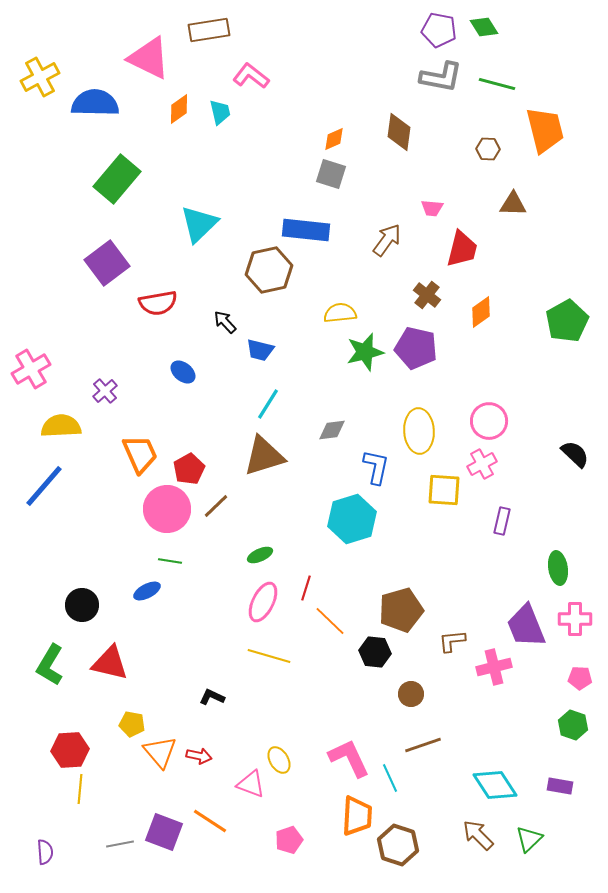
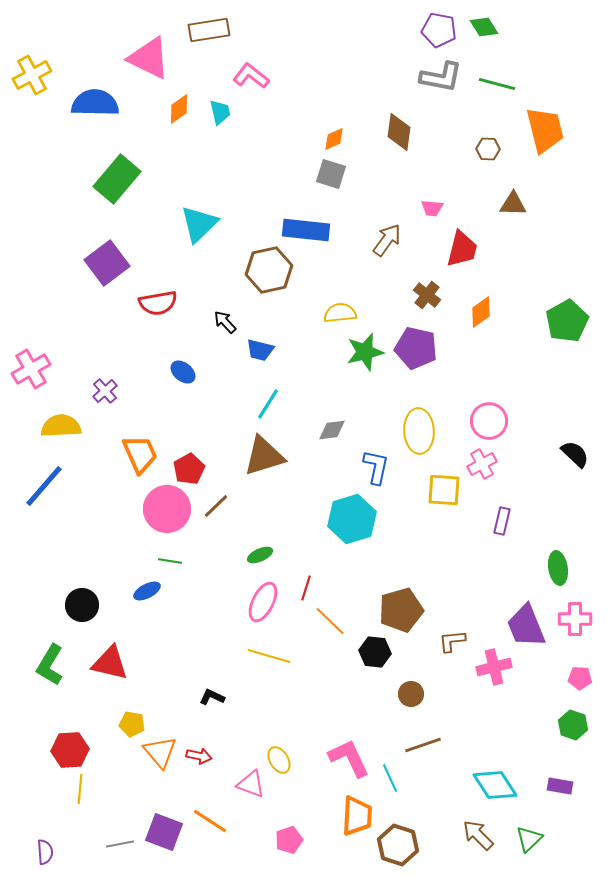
yellow cross at (40, 77): moved 8 px left, 2 px up
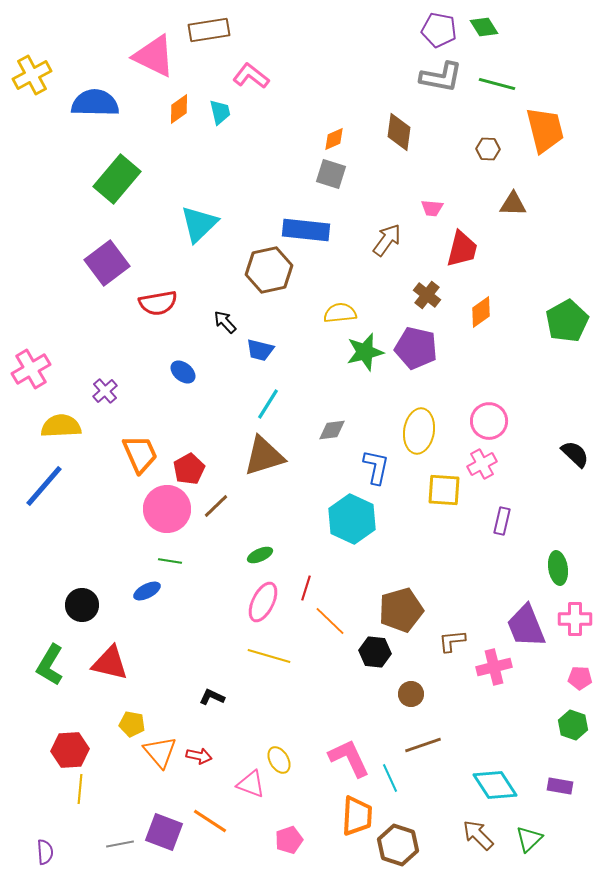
pink triangle at (149, 58): moved 5 px right, 2 px up
yellow ellipse at (419, 431): rotated 12 degrees clockwise
cyan hexagon at (352, 519): rotated 18 degrees counterclockwise
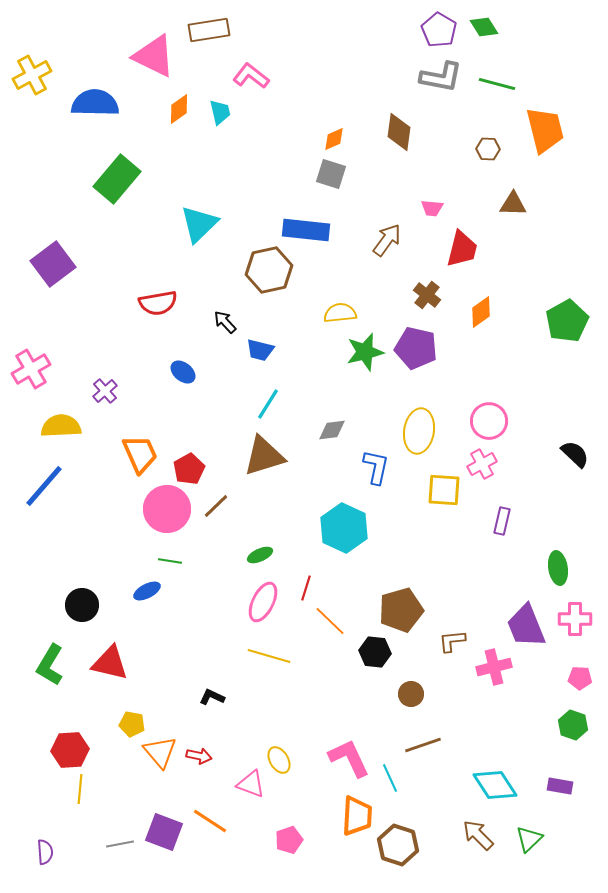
purple pentagon at (439, 30): rotated 20 degrees clockwise
purple square at (107, 263): moved 54 px left, 1 px down
cyan hexagon at (352, 519): moved 8 px left, 9 px down
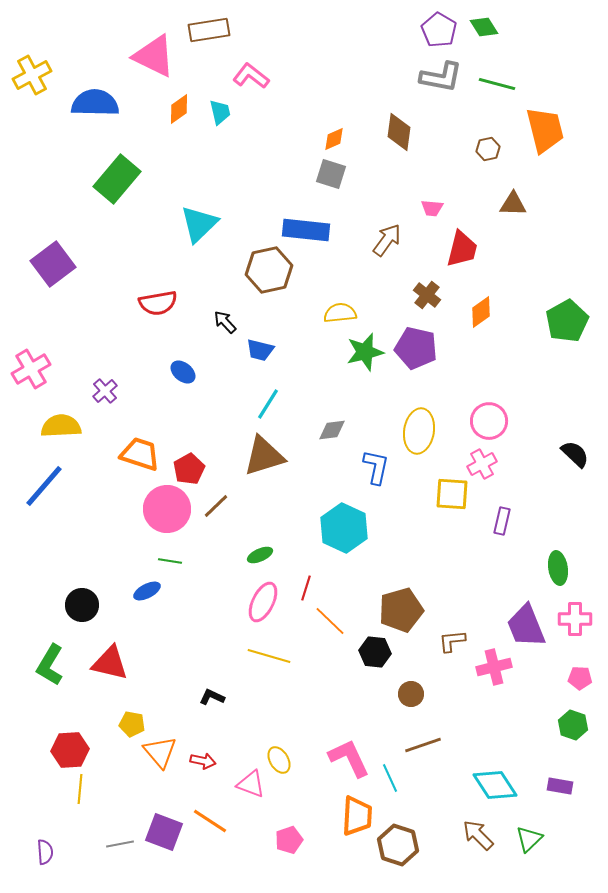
brown hexagon at (488, 149): rotated 15 degrees counterclockwise
orange trapezoid at (140, 454): rotated 48 degrees counterclockwise
yellow square at (444, 490): moved 8 px right, 4 px down
red arrow at (199, 756): moved 4 px right, 5 px down
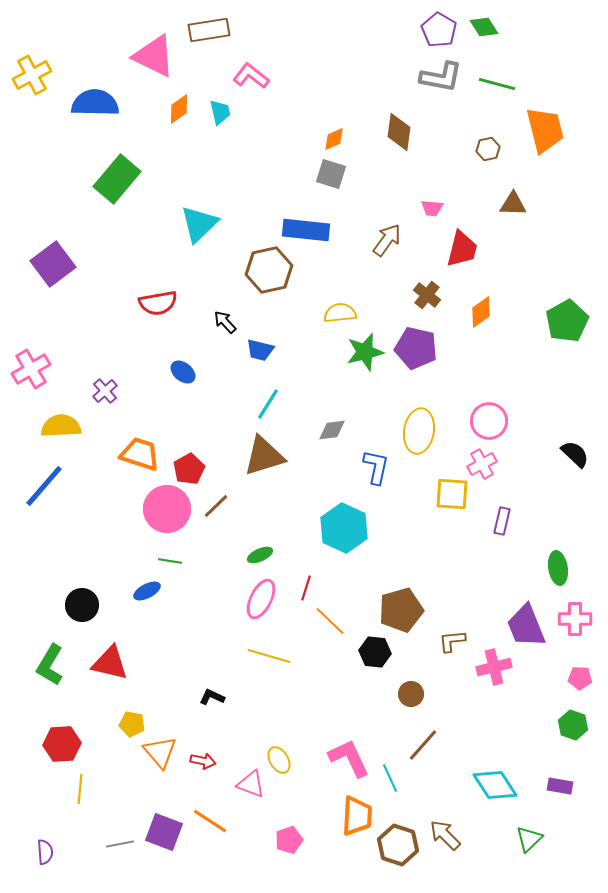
pink ellipse at (263, 602): moved 2 px left, 3 px up
brown line at (423, 745): rotated 30 degrees counterclockwise
red hexagon at (70, 750): moved 8 px left, 6 px up
brown arrow at (478, 835): moved 33 px left
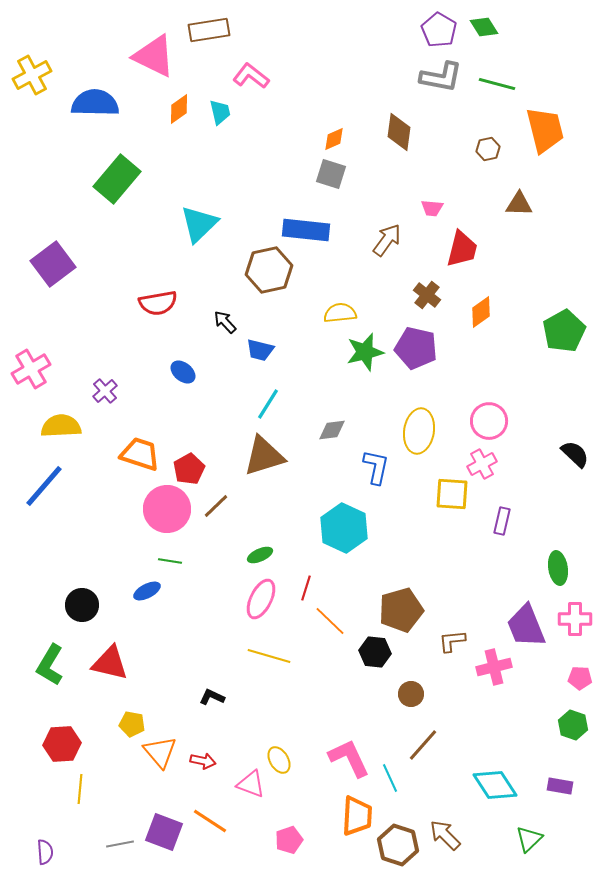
brown triangle at (513, 204): moved 6 px right
green pentagon at (567, 321): moved 3 px left, 10 px down
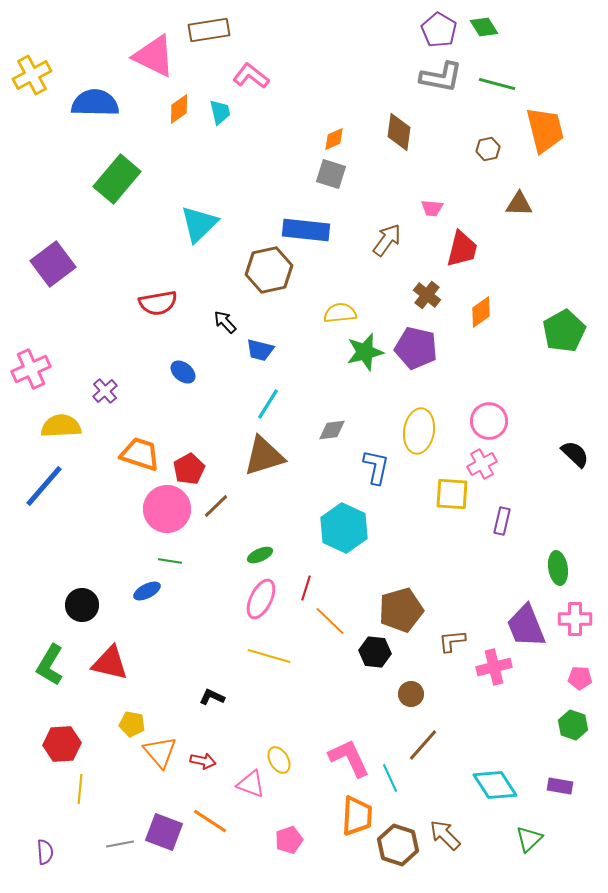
pink cross at (31, 369): rotated 6 degrees clockwise
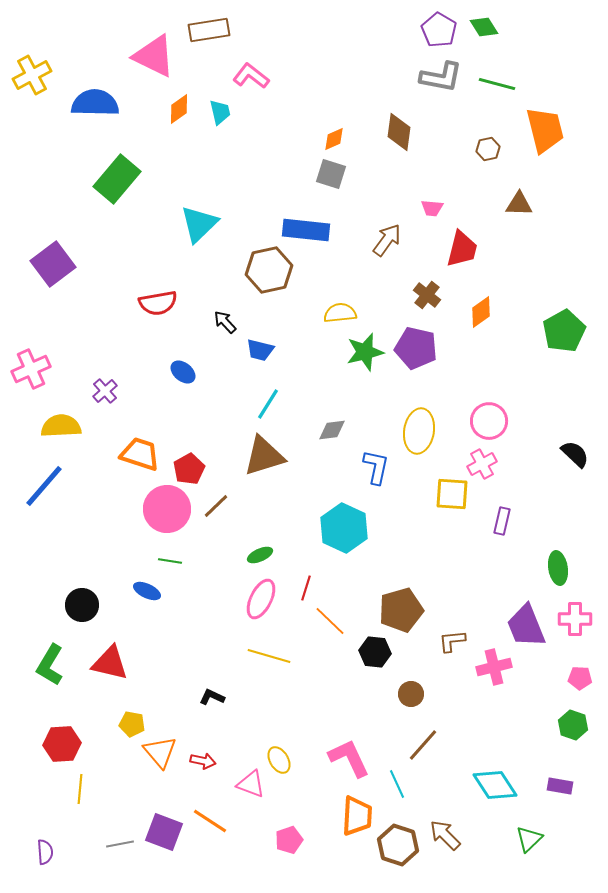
blue ellipse at (147, 591): rotated 52 degrees clockwise
cyan line at (390, 778): moved 7 px right, 6 px down
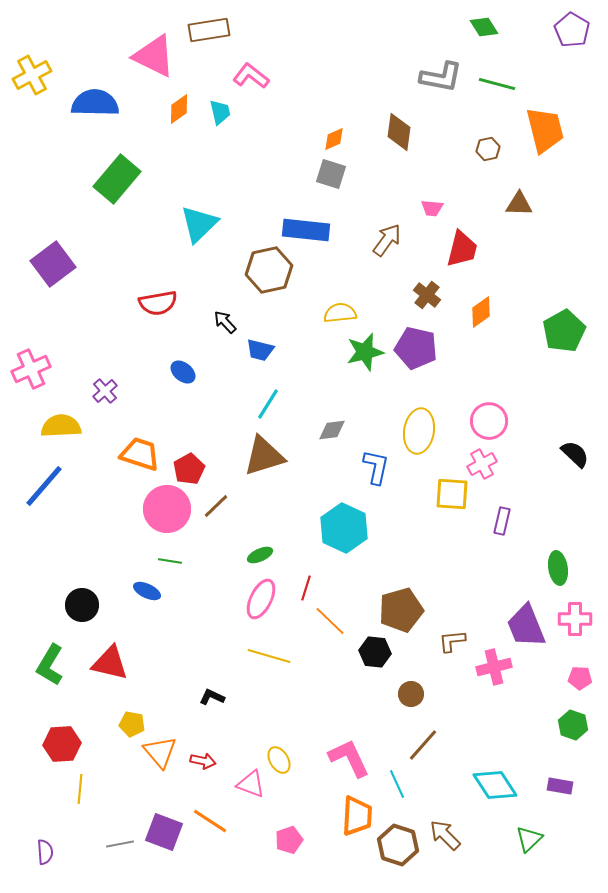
purple pentagon at (439, 30): moved 133 px right
